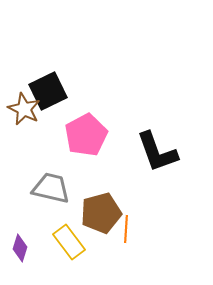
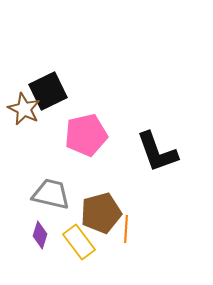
pink pentagon: rotated 15 degrees clockwise
gray trapezoid: moved 6 px down
yellow rectangle: moved 10 px right
purple diamond: moved 20 px right, 13 px up
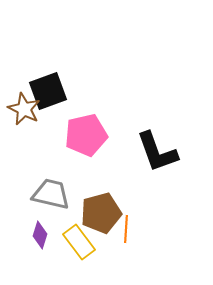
black square: rotated 6 degrees clockwise
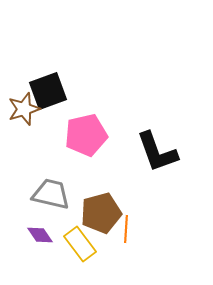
brown star: rotated 28 degrees clockwise
purple diamond: rotated 52 degrees counterclockwise
yellow rectangle: moved 1 px right, 2 px down
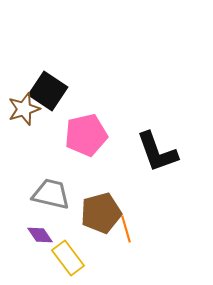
black square: rotated 36 degrees counterclockwise
orange line: rotated 20 degrees counterclockwise
yellow rectangle: moved 12 px left, 14 px down
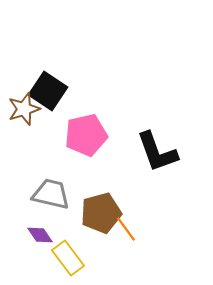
orange line: rotated 20 degrees counterclockwise
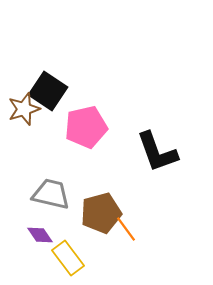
pink pentagon: moved 8 px up
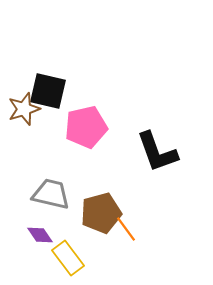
black square: rotated 21 degrees counterclockwise
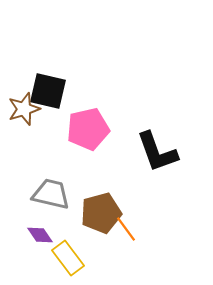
pink pentagon: moved 2 px right, 2 px down
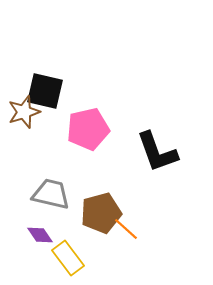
black square: moved 3 px left
brown star: moved 3 px down
orange line: rotated 12 degrees counterclockwise
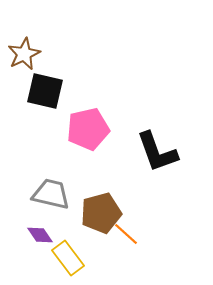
brown star: moved 58 px up; rotated 8 degrees counterclockwise
orange line: moved 5 px down
